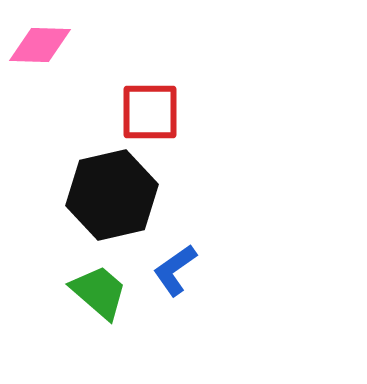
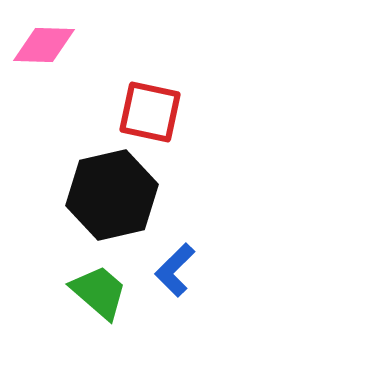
pink diamond: moved 4 px right
red square: rotated 12 degrees clockwise
blue L-shape: rotated 10 degrees counterclockwise
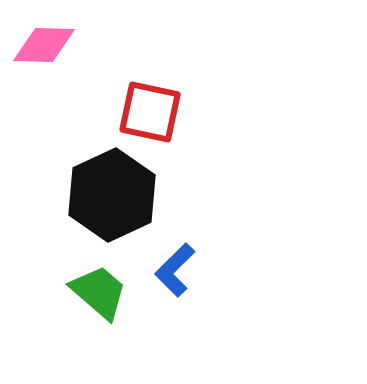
black hexagon: rotated 12 degrees counterclockwise
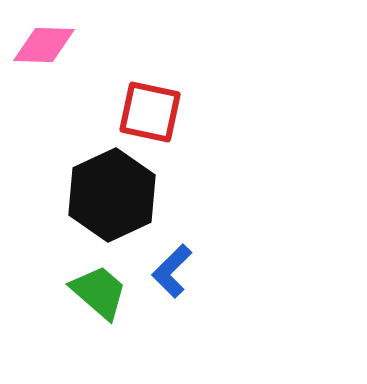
blue L-shape: moved 3 px left, 1 px down
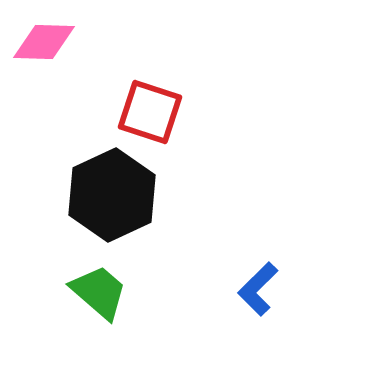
pink diamond: moved 3 px up
red square: rotated 6 degrees clockwise
blue L-shape: moved 86 px right, 18 px down
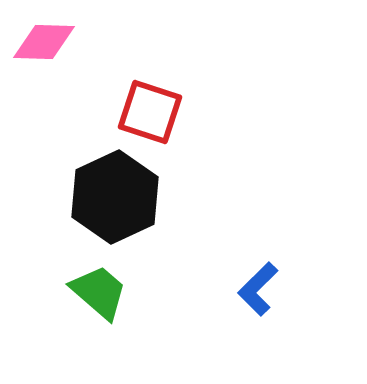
black hexagon: moved 3 px right, 2 px down
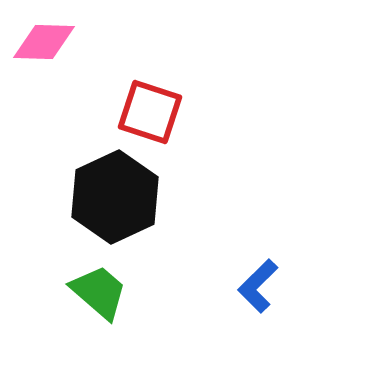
blue L-shape: moved 3 px up
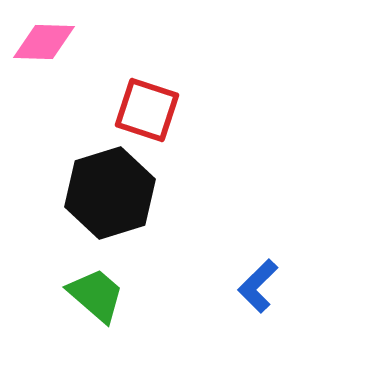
red square: moved 3 px left, 2 px up
black hexagon: moved 5 px left, 4 px up; rotated 8 degrees clockwise
green trapezoid: moved 3 px left, 3 px down
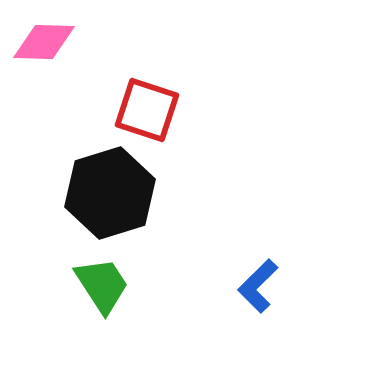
green trapezoid: moved 6 px right, 10 px up; rotated 16 degrees clockwise
